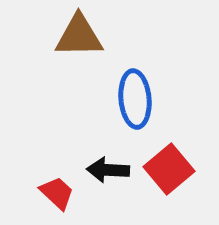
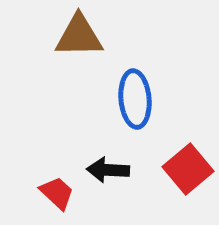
red square: moved 19 px right
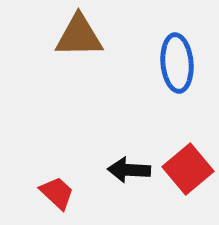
blue ellipse: moved 42 px right, 36 px up
black arrow: moved 21 px right
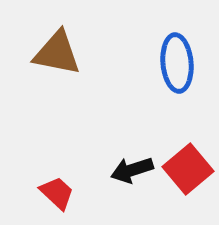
brown triangle: moved 22 px left, 17 px down; rotated 12 degrees clockwise
black arrow: moved 3 px right; rotated 21 degrees counterclockwise
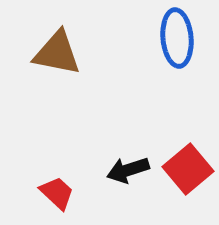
blue ellipse: moved 25 px up
black arrow: moved 4 px left
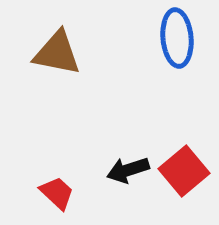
red square: moved 4 px left, 2 px down
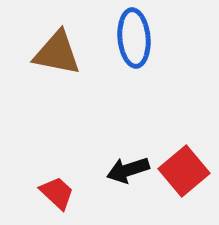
blue ellipse: moved 43 px left
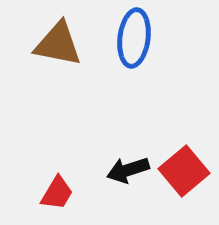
blue ellipse: rotated 12 degrees clockwise
brown triangle: moved 1 px right, 9 px up
red trapezoid: rotated 78 degrees clockwise
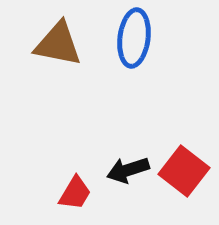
red square: rotated 12 degrees counterclockwise
red trapezoid: moved 18 px right
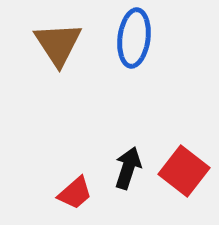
brown triangle: rotated 46 degrees clockwise
black arrow: moved 2 px up; rotated 126 degrees clockwise
red trapezoid: rotated 18 degrees clockwise
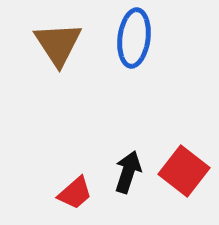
black arrow: moved 4 px down
